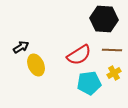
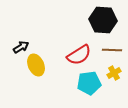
black hexagon: moved 1 px left, 1 px down
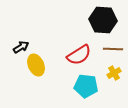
brown line: moved 1 px right, 1 px up
cyan pentagon: moved 3 px left, 3 px down; rotated 15 degrees clockwise
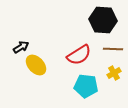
yellow ellipse: rotated 20 degrees counterclockwise
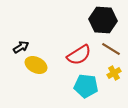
brown line: moved 2 px left; rotated 30 degrees clockwise
yellow ellipse: rotated 20 degrees counterclockwise
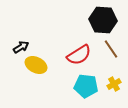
brown line: rotated 24 degrees clockwise
yellow cross: moved 11 px down
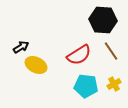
brown line: moved 2 px down
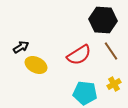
cyan pentagon: moved 1 px left, 7 px down
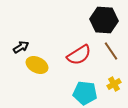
black hexagon: moved 1 px right
yellow ellipse: moved 1 px right
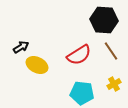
cyan pentagon: moved 3 px left
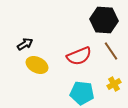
black arrow: moved 4 px right, 3 px up
red semicircle: moved 1 px down; rotated 10 degrees clockwise
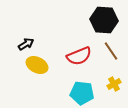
black arrow: moved 1 px right
